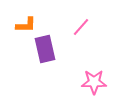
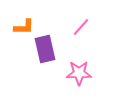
orange L-shape: moved 2 px left, 2 px down
pink star: moved 15 px left, 9 px up
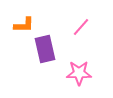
orange L-shape: moved 2 px up
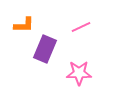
pink line: rotated 24 degrees clockwise
purple rectangle: rotated 36 degrees clockwise
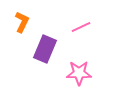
orange L-shape: moved 2 px left, 3 px up; rotated 65 degrees counterclockwise
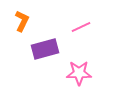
orange L-shape: moved 1 px up
purple rectangle: rotated 52 degrees clockwise
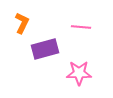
orange L-shape: moved 2 px down
pink line: rotated 30 degrees clockwise
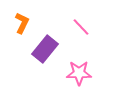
pink line: rotated 42 degrees clockwise
purple rectangle: rotated 36 degrees counterclockwise
